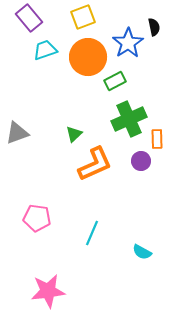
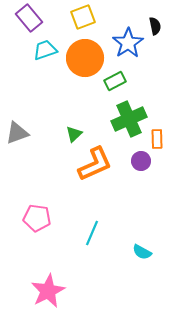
black semicircle: moved 1 px right, 1 px up
orange circle: moved 3 px left, 1 px down
pink star: rotated 20 degrees counterclockwise
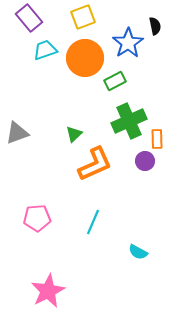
green cross: moved 2 px down
purple circle: moved 4 px right
pink pentagon: rotated 12 degrees counterclockwise
cyan line: moved 1 px right, 11 px up
cyan semicircle: moved 4 px left
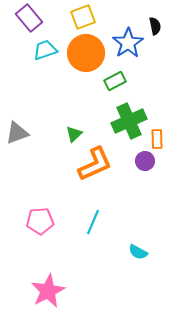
orange circle: moved 1 px right, 5 px up
pink pentagon: moved 3 px right, 3 px down
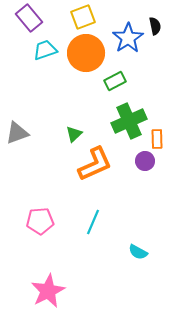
blue star: moved 5 px up
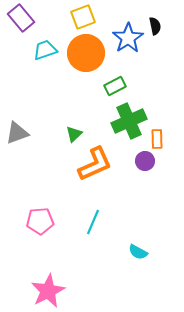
purple rectangle: moved 8 px left
green rectangle: moved 5 px down
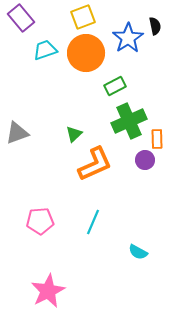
purple circle: moved 1 px up
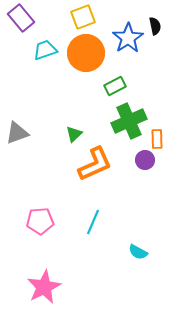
pink star: moved 4 px left, 4 px up
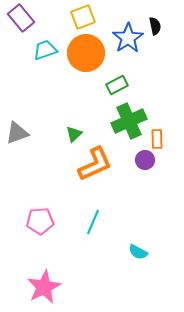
green rectangle: moved 2 px right, 1 px up
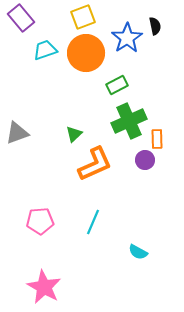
blue star: moved 1 px left
pink star: rotated 16 degrees counterclockwise
